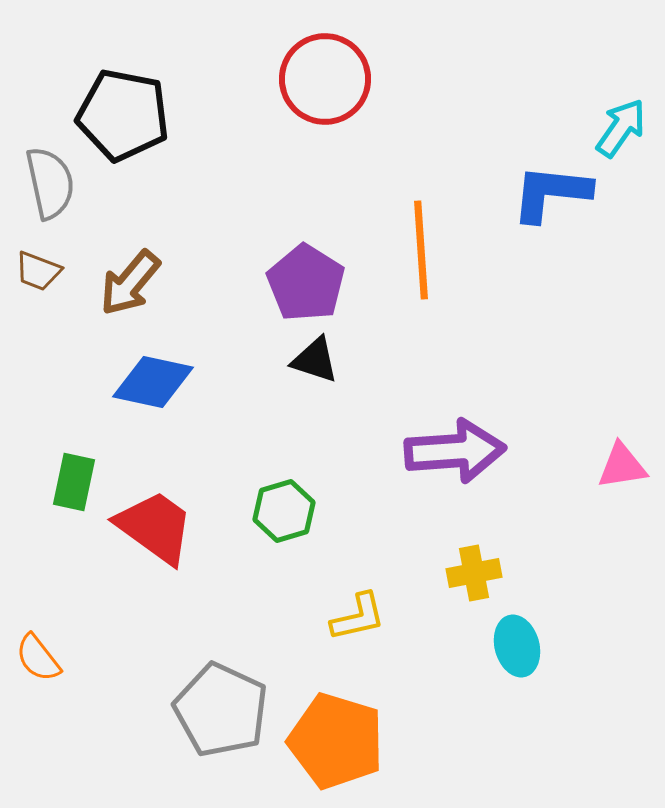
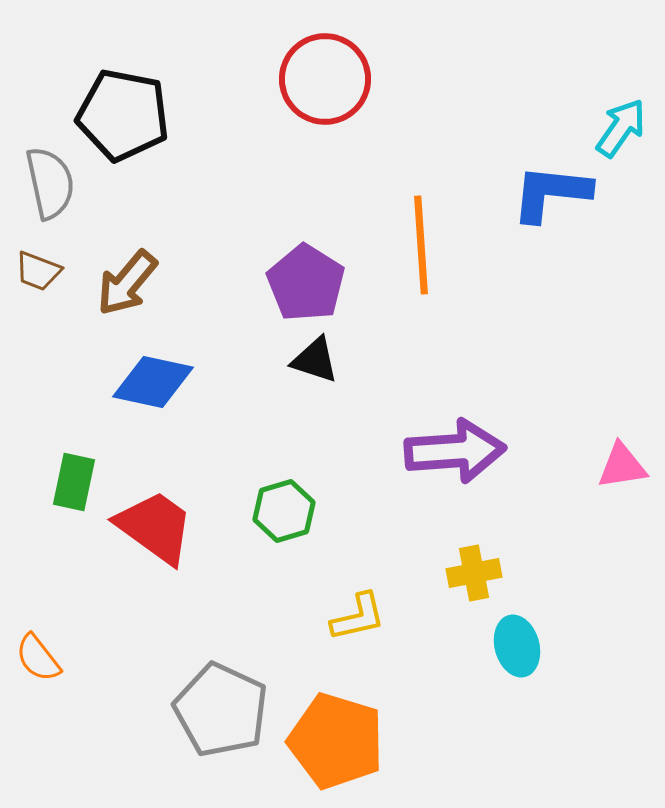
orange line: moved 5 px up
brown arrow: moved 3 px left
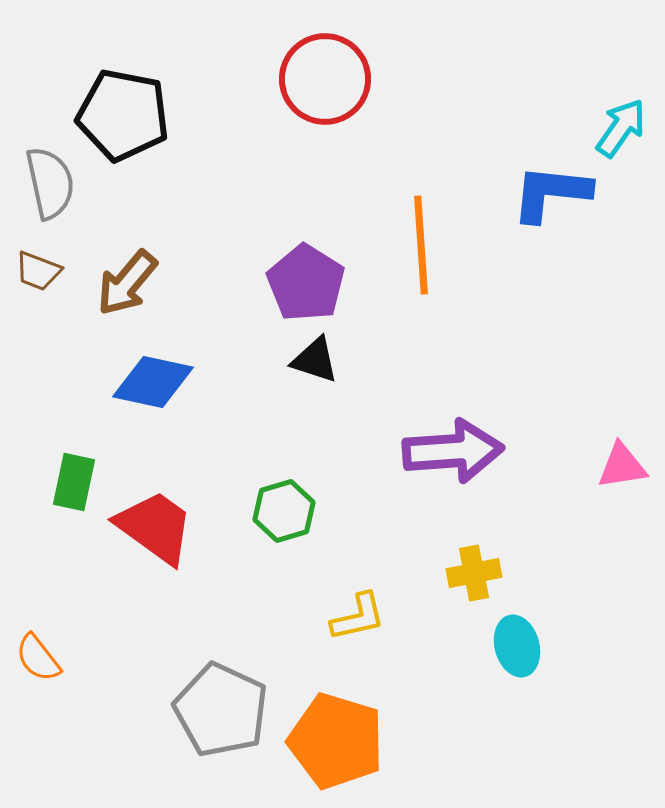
purple arrow: moved 2 px left
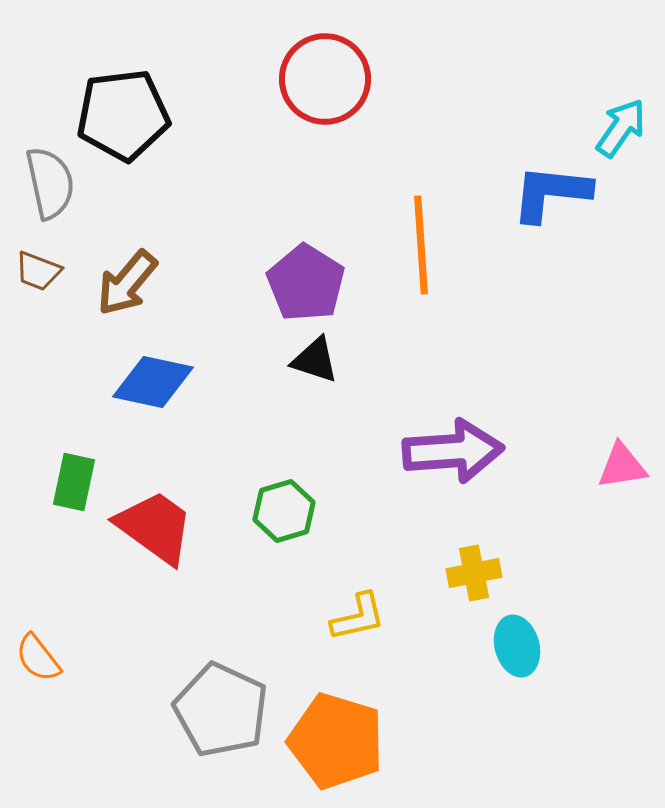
black pentagon: rotated 18 degrees counterclockwise
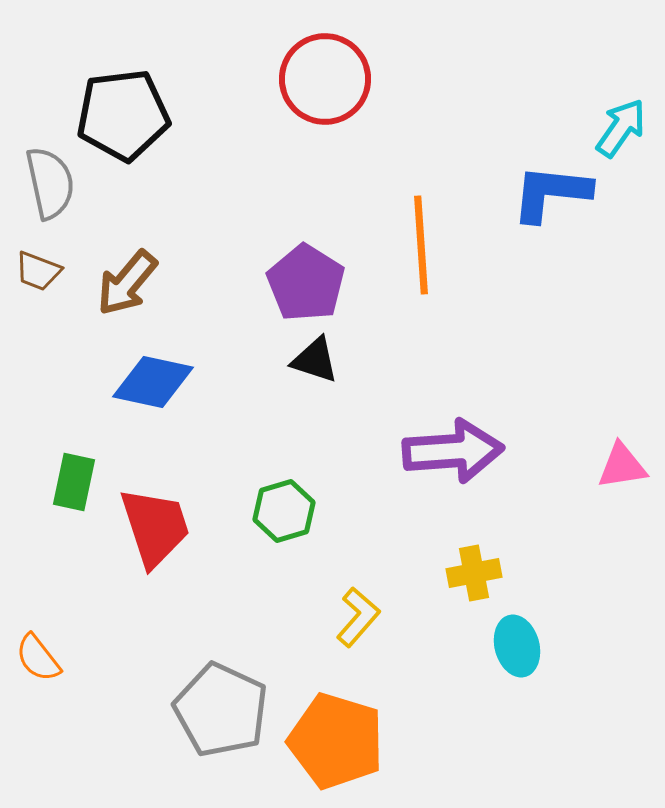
red trapezoid: rotated 36 degrees clockwise
yellow L-shape: rotated 36 degrees counterclockwise
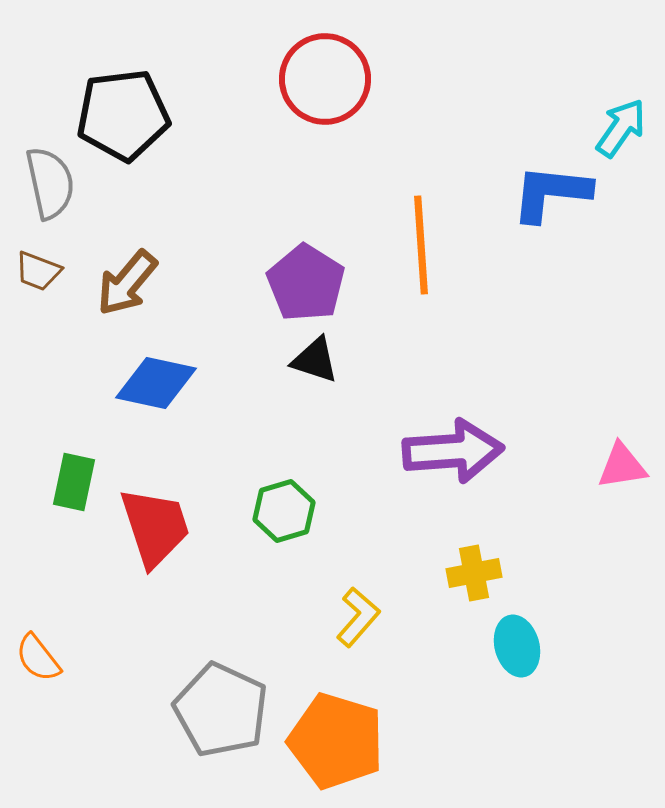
blue diamond: moved 3 px right, 1 px down
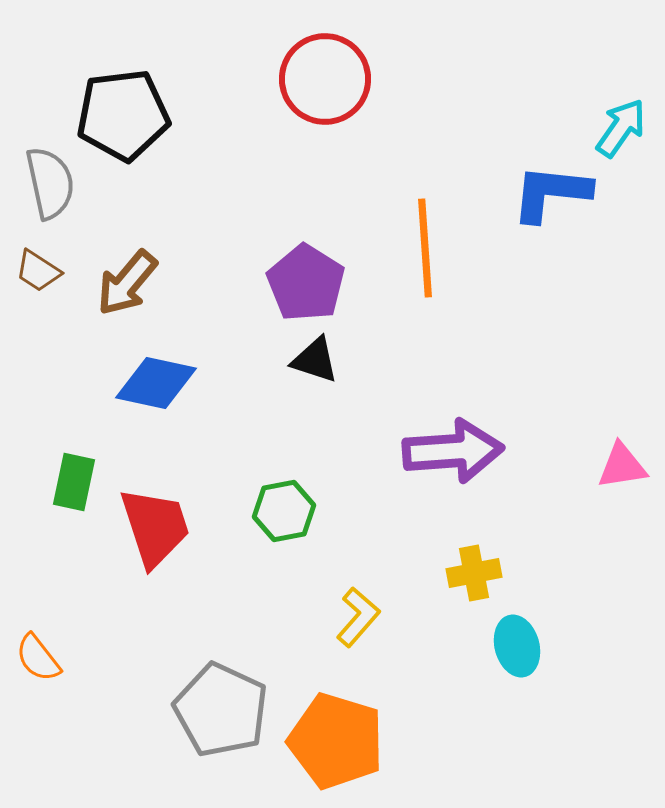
orange line: moved 4 px right, 3 px down
brown trapezoid: rotated 12 degrees clockwise
green hexagon: rotated 6 degrees clockwise
